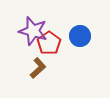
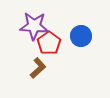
purple star: moved 1 px right, 5 px up; rotated 12 degrees counterclockwise
blue circle: moved 1 px right
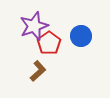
purple star: rotated 24 degrees counterclockwise
brown L-shape: moved 3 px down
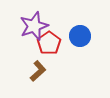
blue circle: moved 1 px left
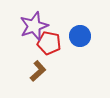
red pentagon: rotated 25 degrees counterclockwise
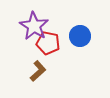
purple star: rotated 20 degrees counterclockwise
red pentagon: moved 1 px left
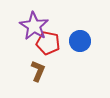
blue circle: moved 5 px down
brown L-shape: rotated 25 degrees counterclockwise
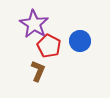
purple star: moved 2 px up
red pentagon: moved 1 px right, 3 px down; rotated 15 degrees clockwise
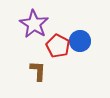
red pentagon: moved 9 px right
brown L-shape: rotated 20 degrees counterclockwise
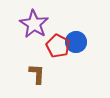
blue circle: moved 4 px left, 1 px down
brown L-shape: moved 1 px left, 3 px down
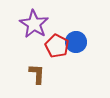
red pentagon: moved 1 px left
